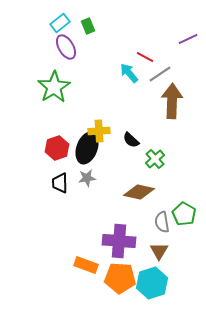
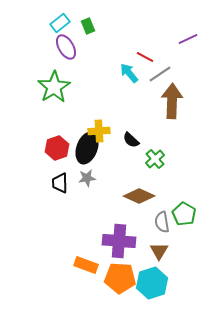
brown diamond: moved 4 px down; rotated 12 degrees clockwise
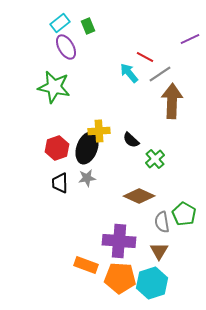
purple line: moved 2 px right
green star: rotated 28 degrees counterclockwise
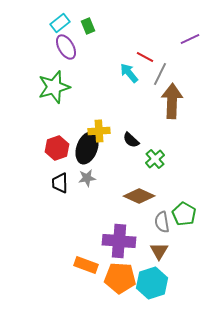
gray line: rotated 30 degrees counterclockwise
green star: rotated 28 degrees counterclockwise
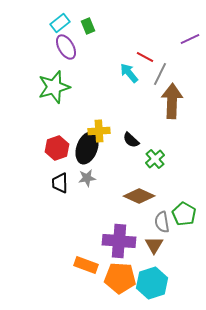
brown triangle: moved 5 px left, 6 px up
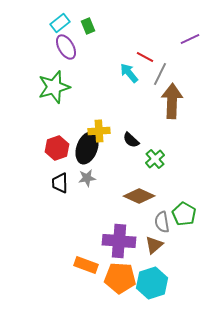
brown triangle: rotated 18 degrees clockwise
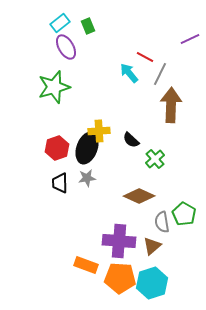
brown arrow: moved 1 px left, 4 px down
brown triangle: moved 2 px left, 1 px down
